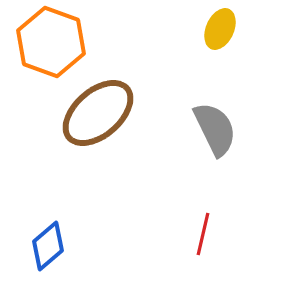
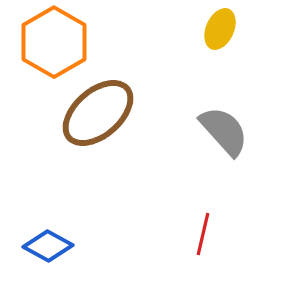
orange hexagon: moved 3 px right; rotated 10 degrees clockwise
gray semicircle: moved 9 px right, 2 px down; rotated 16 degrees counterclockwise
blue diamond: rotated 69 degrees clockwise
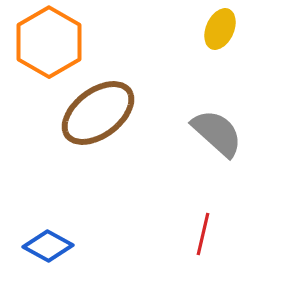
orange hexagon: moved 5 px left
brown ellipse: rotated 4 degrees clockwise
gray semicircle: moved 7 px left, 2 px down; rotated 6 degrees counterclockwise
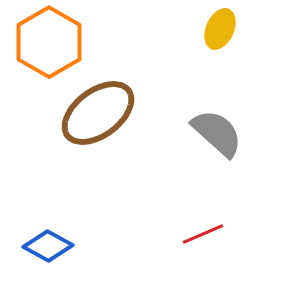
red line: rotated 54 degrees clockwise
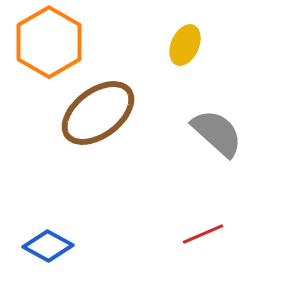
yellow ellipse: moved 35 px left, 16 px down
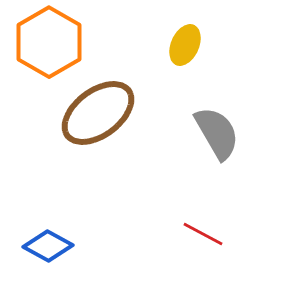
gray semicircle: rotated 18 degrees clockwise
red line: rotated 51 degrees clockwise
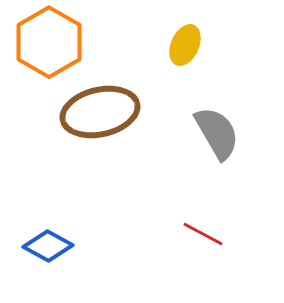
brown ellipse: moved 2 px right, 1 px up; rotated 24 degrees clockwise
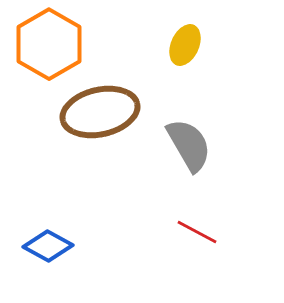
orange hexagon: moved 2 px down
gray semicircle: moved 28 px left, 12 px down
red line: moved 6 px left, 2 px up
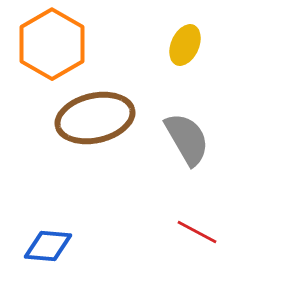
orange hexagon: moved 3 px right
brown ellipse: moved 5 px left, 6 px down
gray semicircle: moved 2 px left, 6 px up
blue diamond: rotated 24 degrees counterclockwise
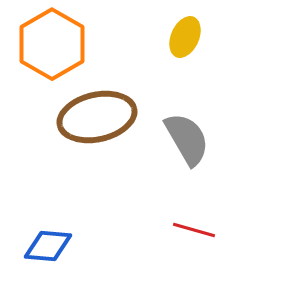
yellow ellipse: moved 8 px up
brown ellipse: moved 2 px right, 1 px up
red line: moved 3 px left, 2 px up; rotated 12 degrees counterclockwise
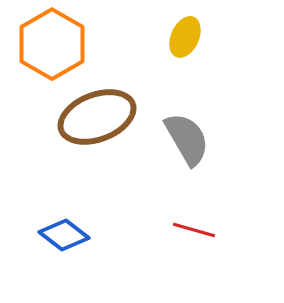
brown ellipse: rotated 8 degrees counterclockwise
blue diamond: moved 16 px right, 11 px up; rotated 33 degrees clockwise
